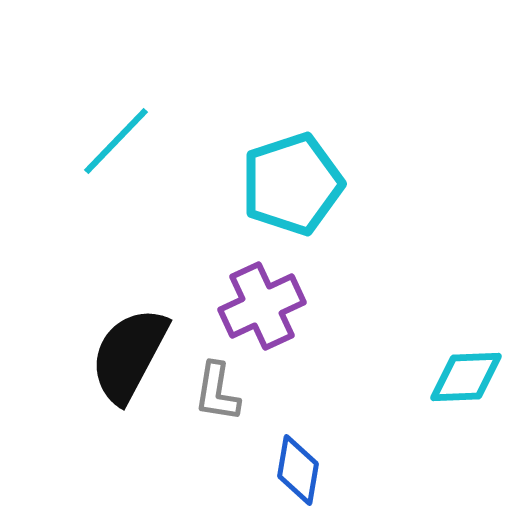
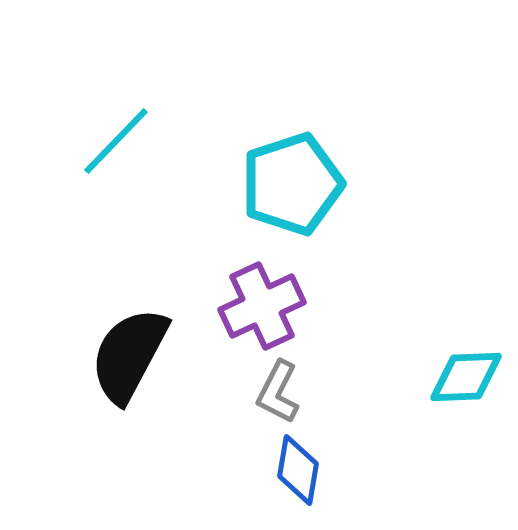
gray L-shape: moved 61 px right; rotated 18 degrees clockwise
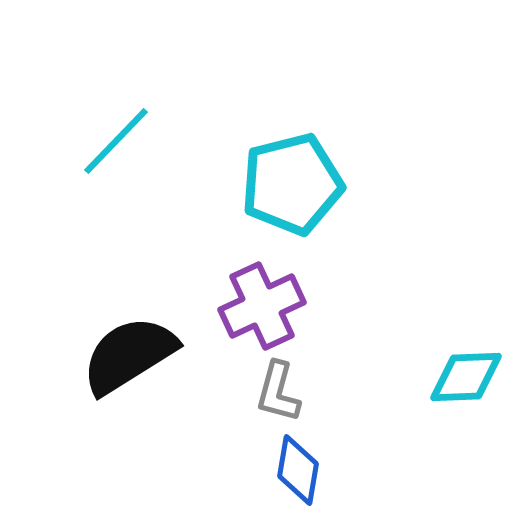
cyan pentagon: rotated 4 degrees clockwise
black semicircle: rotated 30 degrees clockwise
gray L-shape: rotated 12 degrees counterclockwise
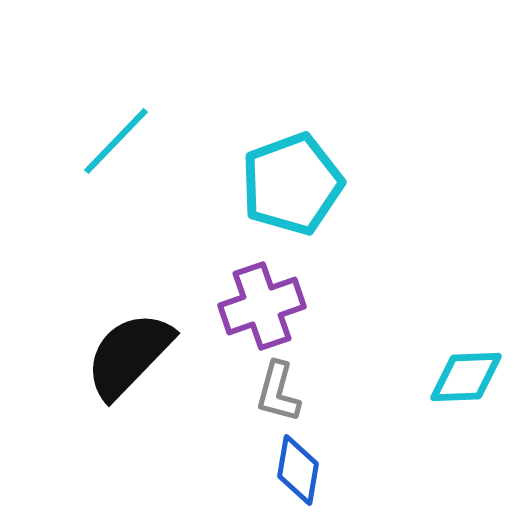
cyan pentagon: rotated 6 degrees counterclockwise
purple cross: rotated 6 degrees clockwise
black semicircle: rotated 14 degrees counterclockwise
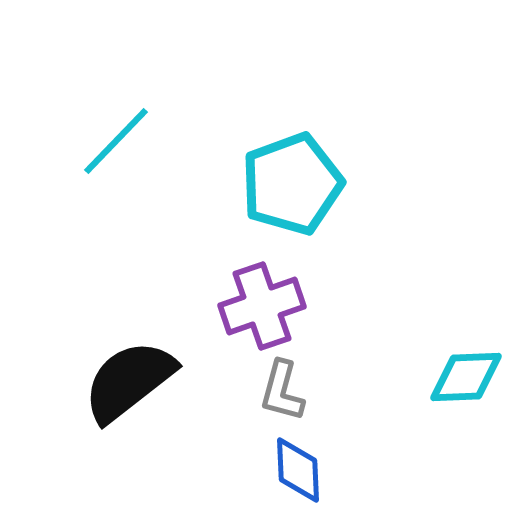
black semicircle: moved 26 px down; rotated 8 degrees clockwise
gray L-shape: moved 4 px right, 1 px up
blue diamond: rotated 12 degrees counterclockwise
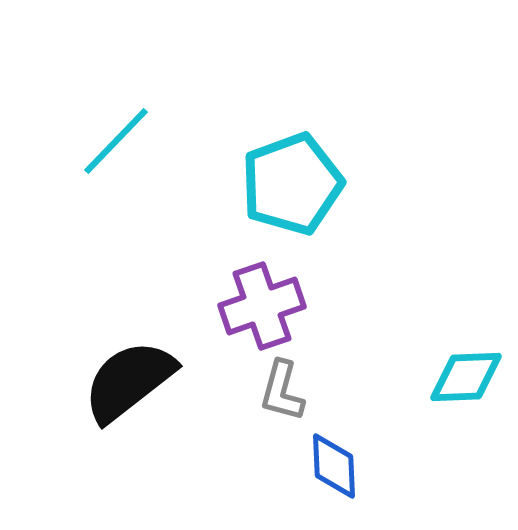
blue diamond: moved 36 px right, 4 px up
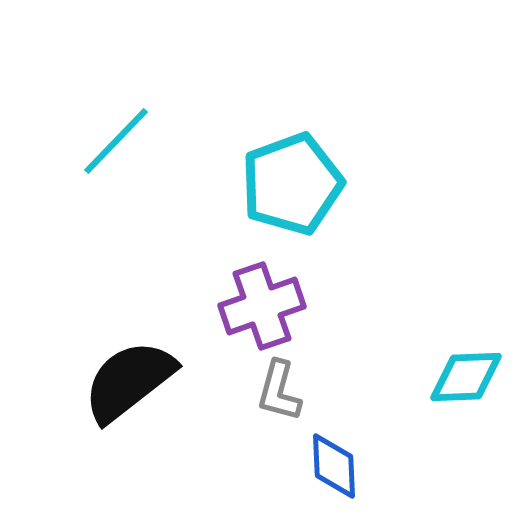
gray L-shape: moved 3 px left
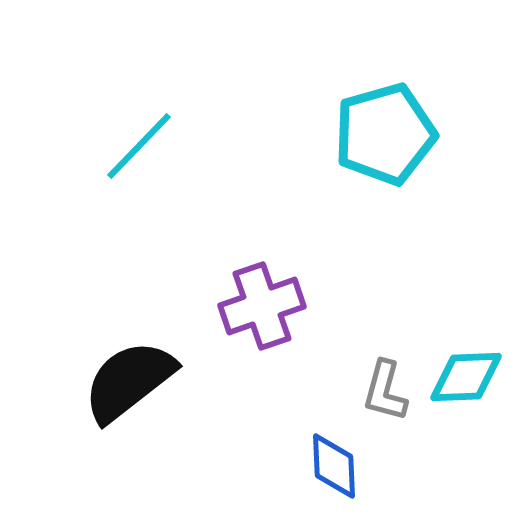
cyan line: moved 23 px right, 5 px down
cyan pentagon: moved 93 px right, 50 px up; rotated 4 degrees clockwise
gray L-shape: moved 106 px right
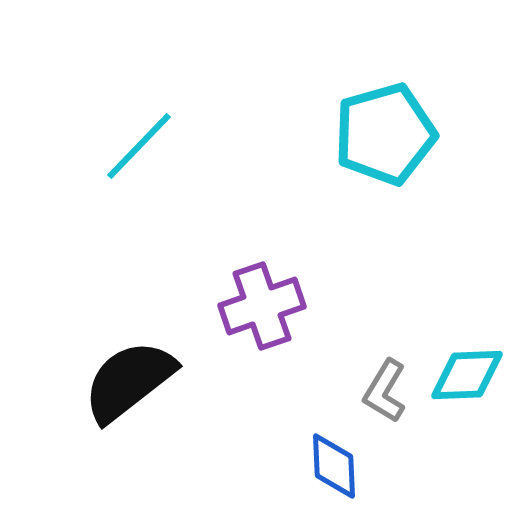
cyan diamond: moved 1 px right, 2 px up
gray L-shape: rotated 16 degrees clockwise
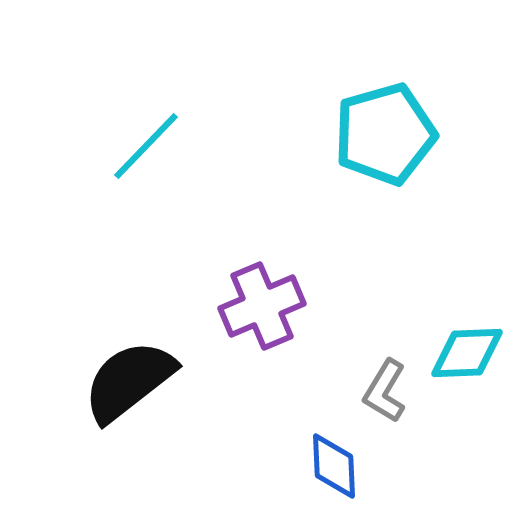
cyan line: moved 7 px right
purple cross: rotated 4 degrees counterclockwise
cyan diamond: moved 22 px up
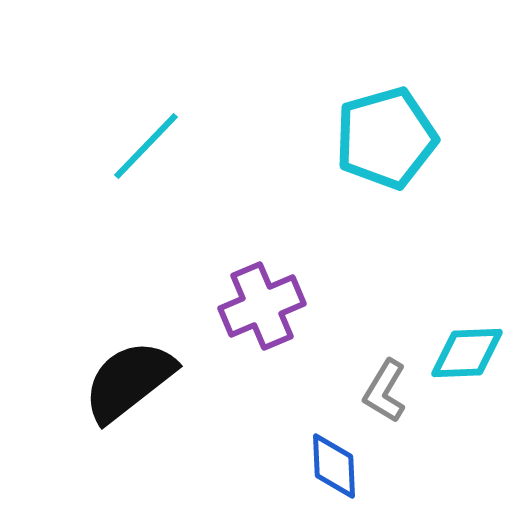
cyan pentagon: moved 1 px right, 4 px down
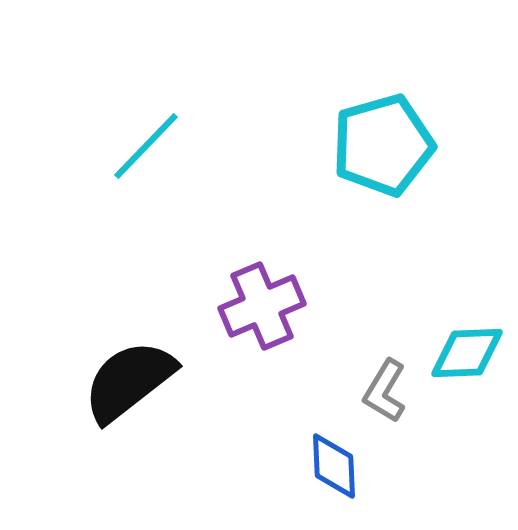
cyan pentagon: moved 3 px left, 7 px down
